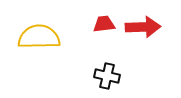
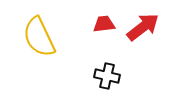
red arrow: rotated 36 degrees counterclockwise
yellow semicircle: rotated 114 degrees counterclockwise
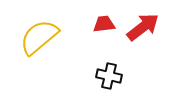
yellow semicircle: rotated 75 degrees clockwise
black cross: moved 2 px right
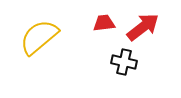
red trapezoid: moved 1 px up
black cross: moved 15 px right, 14 px up
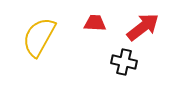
red trapezoid: moved 9 px left; rotated 10 degrees clockwise
yellow semicircle: rotated 21 degrees counterclockwise
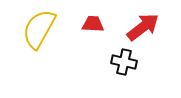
red trapezoid: moved 2 px left, 1 px down
yellow semicircle: moved 8 px up
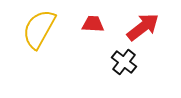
black cross: rotated 25 degrees clockwise
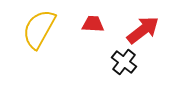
red arrow: moved 3 px down
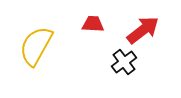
yellow semicircle: moved 3 px left, 17 px down
black cross: rotated 15 degrees clockwise
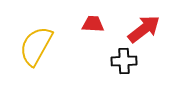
red arrow: moved 1 px right, 1 px up
black cross: moved 1 px up; rotated 35 degrees clockwise
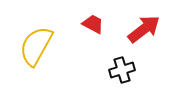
red trapezoid: rotated 25 degrees clockwise
black cross: moved 2 px left, 9 px down; rotated 15 degrees counterclockwise
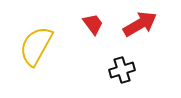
red trapezoid: rotated 25 degrees clockwise
red arrow: moved 4 px left, 5 px up; rotated 8 degrees clockwise
